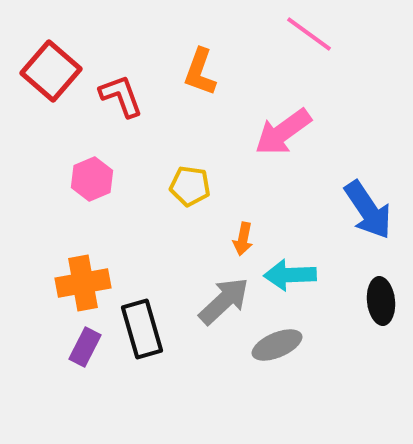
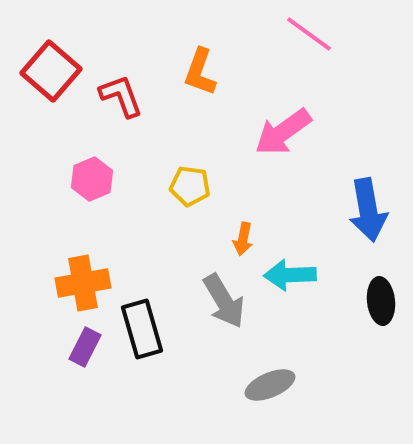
blue arrow: rotated 24 degrees clockwise
gray arrow: rotated 102 degrees clockwise
gray ellipse: moved 7 px left, 40 px down
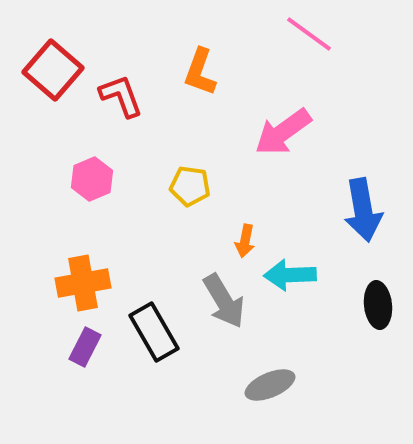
red square: moved 2 px right, 1 px up
blue arrow: moved 5 px left
orange arrow: moved 2 px right, 2 px down
black ellipse: moved 3 px left, 4 px down
black rectangle: moved 12 px right, 3 px down; rotated 14 degrees counterclockwise
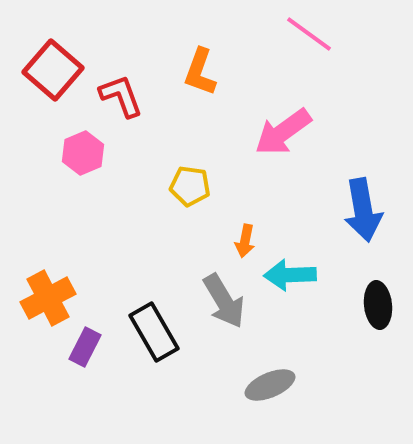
pink hexagon: moved 9 px left, 26 px up
orange cross: moved 35 px left, 15 px down; rotated 18 degrees counterclockwise
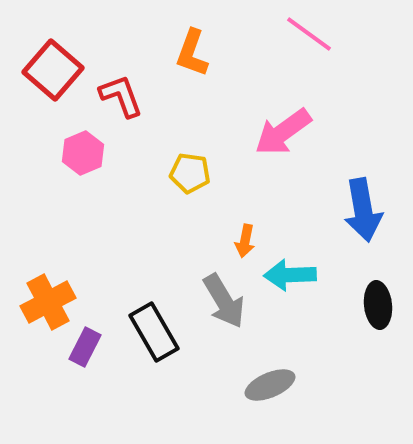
orange L-shape: moved 8 px left, 19 px up
yellow pentagon: moved 13 px up
orange cross: moved 4 px down
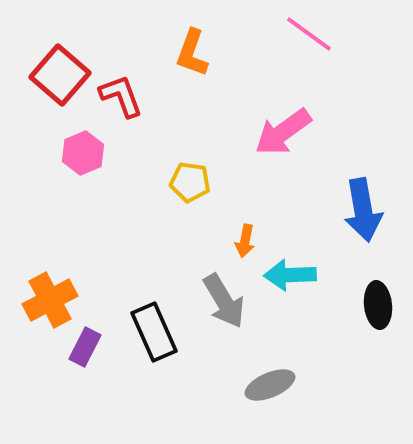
red square: moved 7 px right, 5 px down
yellow pentagon: moved 9 px down
orange cross: moved 2 px right, 2 px up
black rectangle: rotated 6 degrees clockwise
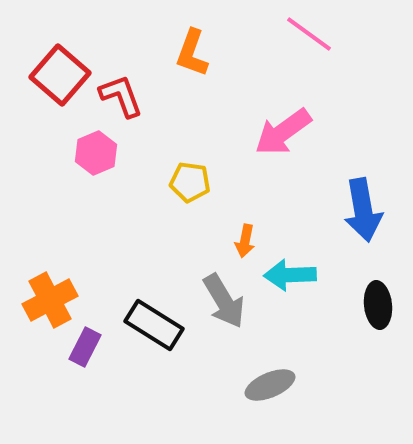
pink hexagon: moved 13 px right
black rectangle: moved 7 px up; rotated 34 degrees counterclockwise
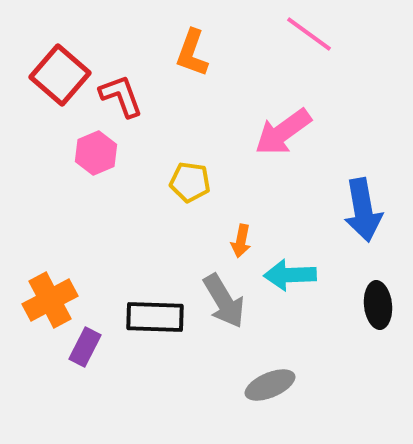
orange arrow: moved 4 px left
black rectangle: moved 1 px right, 8 px up; rotated 30 degrees counterclockwise
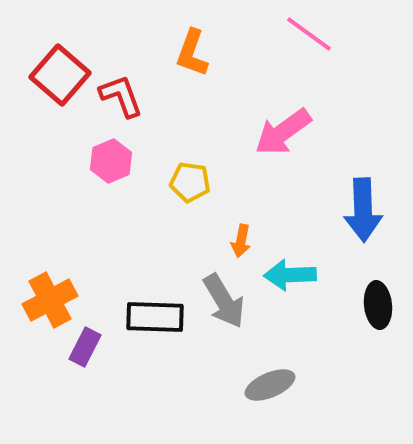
pink hexagon: moved 15 px right, 8 px down
blue arrow: rotated 8 degrees clockwise
